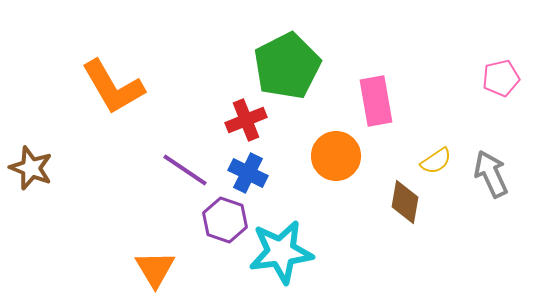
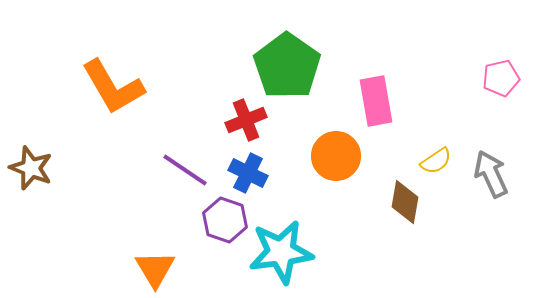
green pentagon: rotated 10 degrees counterclockwise
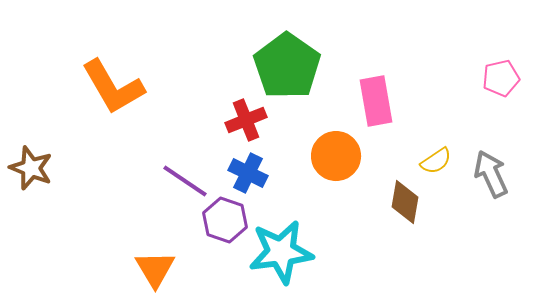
purple line: moved 11 px down
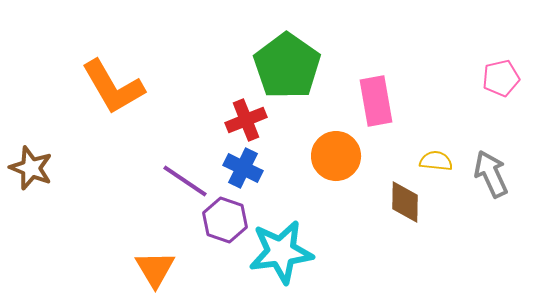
yellow semicircle: rotated 140 degrees counterclockwise
blue cross: moved 5 px left, 5 px up
brown diamond: rotated 9 degrees counterclockwise
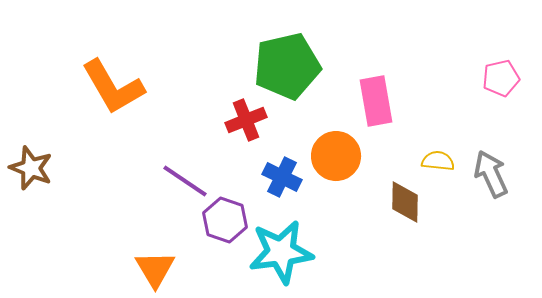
green pentagon: rotated 24 degrees clockwise
yellow semicircle: moved 2 px right
blue cross: moved 39 px right, 9 px down
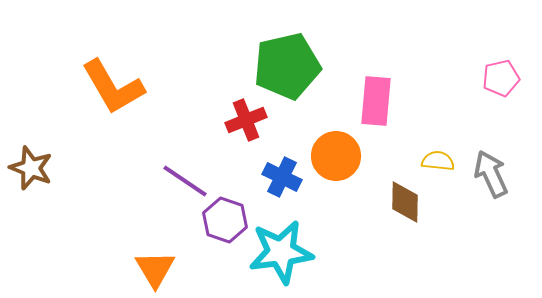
pink rectangle: rotated 15 degrees clockwise
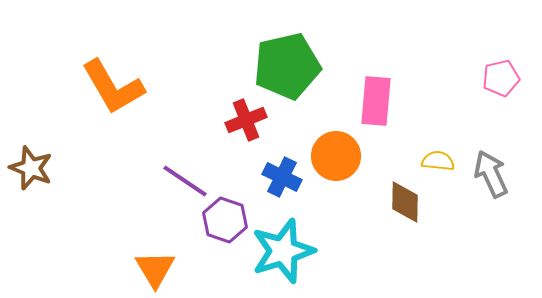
cyan star: moved 2 px right, 1 px up; rotated 10 degrees counterclockwise
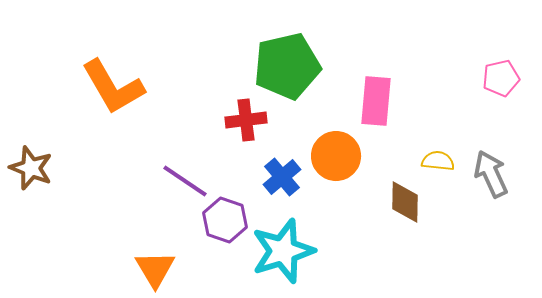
red cross: rotated 15 degrees clockwise
blue cross: rotated 24 degrees clockwise
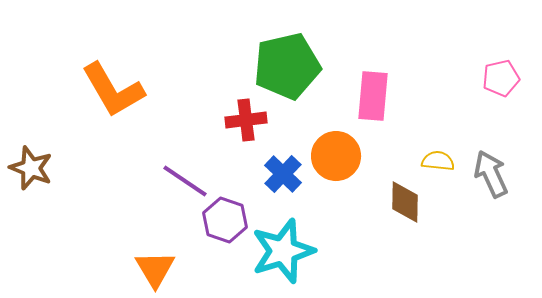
orange L-shape: moved 3 px down
pink rectangle: moved 3 px left, 5 px up
blue cross: moved 1 px right, 3 px up; rotated 6 degrees counterclockwise
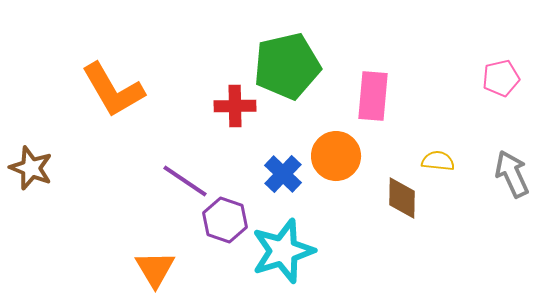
red cross: moved 11 px left, 14 px up; rotated 6 degrees clockwise
gray arrow: moved 21 px right
brown diamond: moved 3 px left, 4 px up
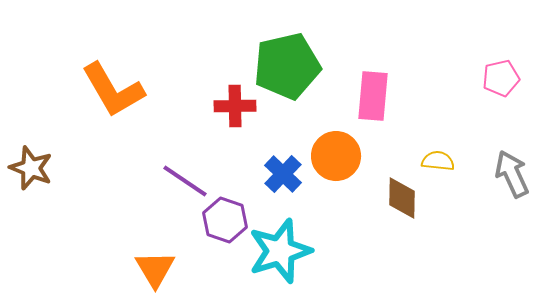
cyan star: moved 3 px left
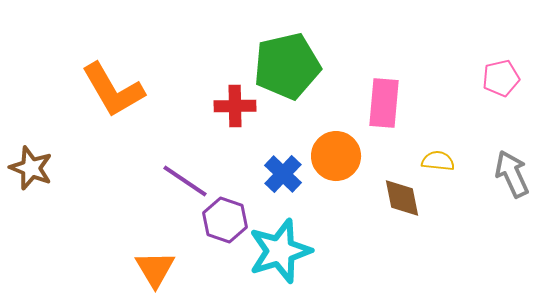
pink rectangle: moved 11 px right, 7 px down
brown diamond: rotated 12 degrees counterclockwise
